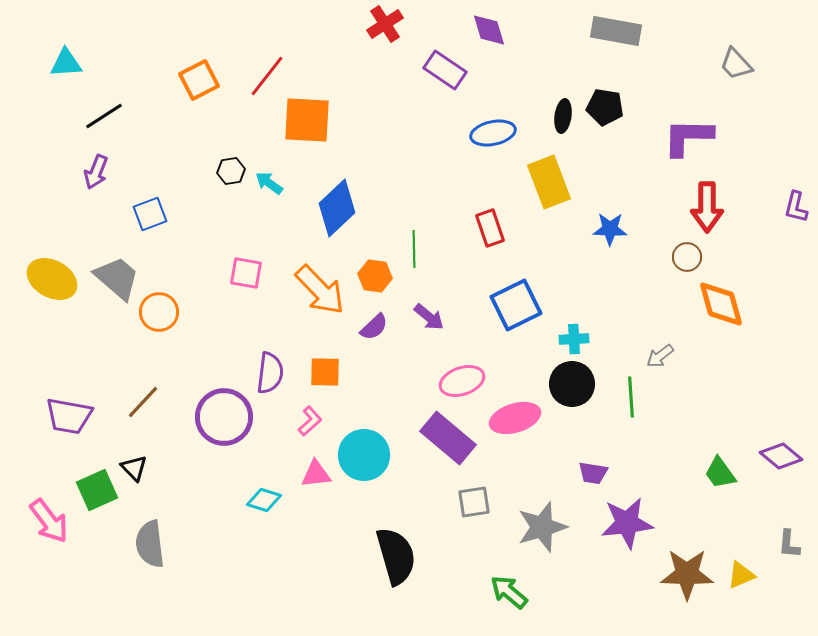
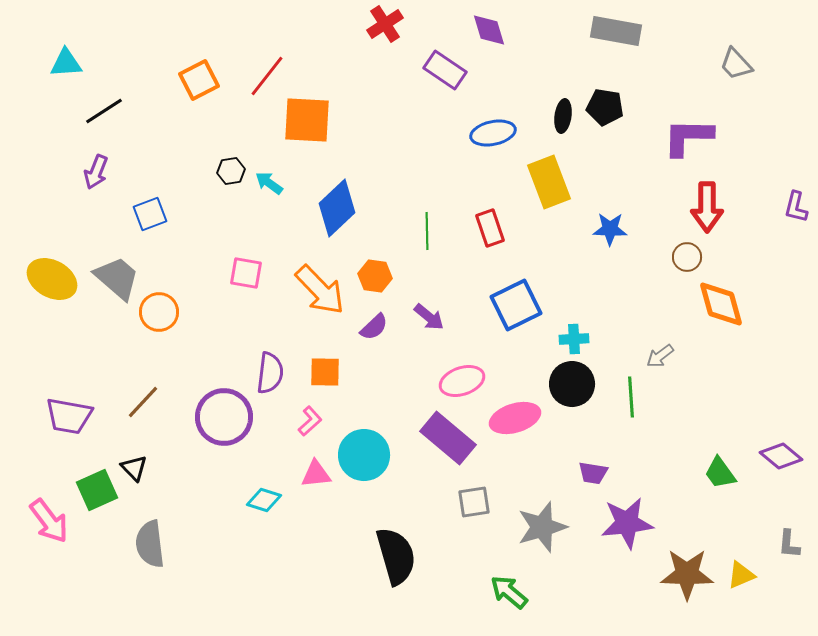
black line at (104, 116): moved 5 px up
green line at (414, 249): moved 13 px right, 18 px up
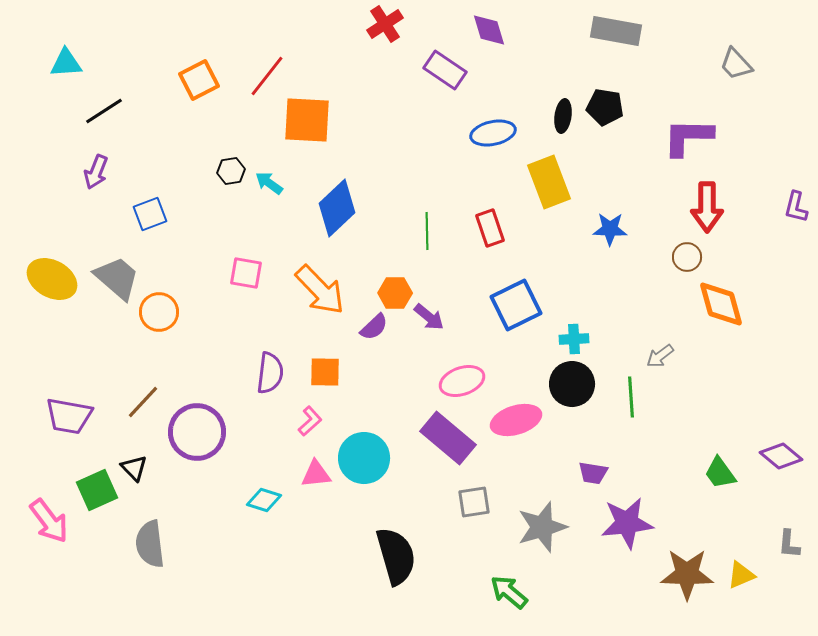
orange hexagon at (375, 276): moved 20 px right, 17 px down; rotated 8 degrees counterclockwise
purple circle at (224, 417): moved 27 px left, 15 px down
pink ellipse at (515, 418): moved 1 px right, 2 px down
cyan circle at (364, 455): moved 3 px down
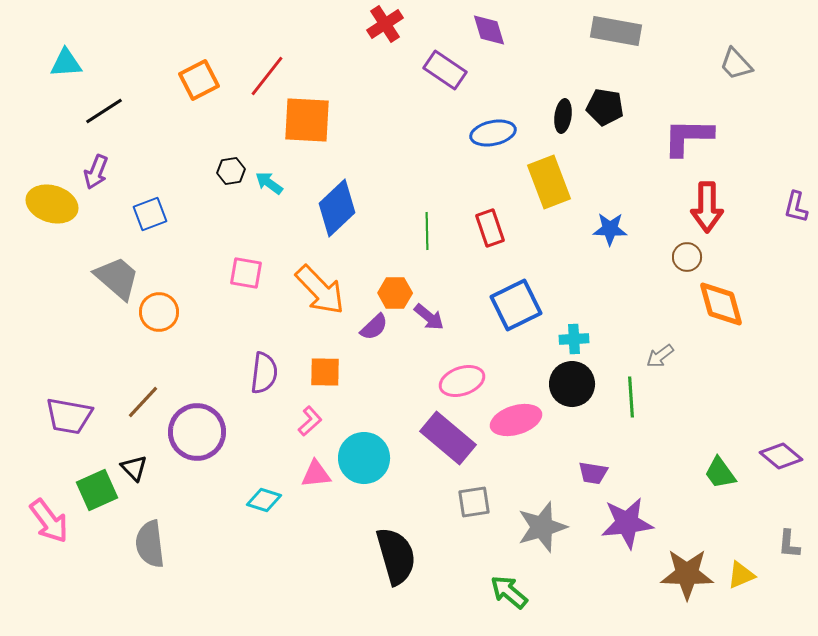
yellow ellipse at (52, 279): moved 75 px up; rotated 12 degrees counterclockwise
purple semicircle at (270, 373): moved 6 px left
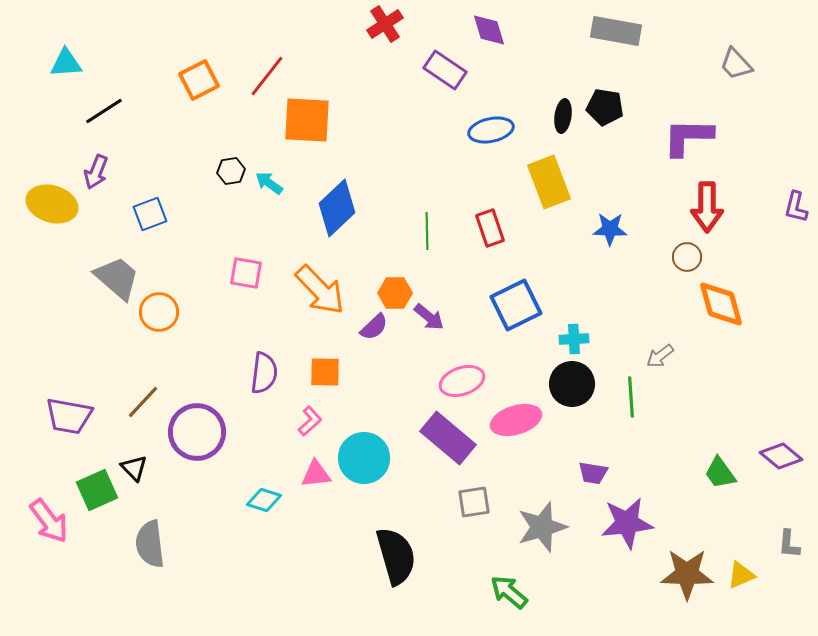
blue ellipse at (493, 133): moved 2 px left, 3 px up
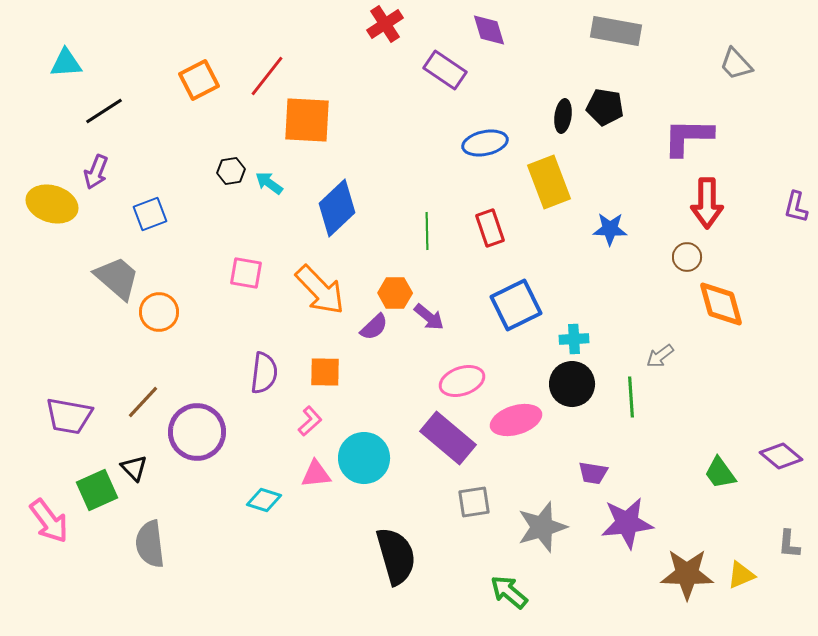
blue ellipse at (491, 130): moved 6 px left, 13 px down
red arrow at (707, 207): moved 4 px up
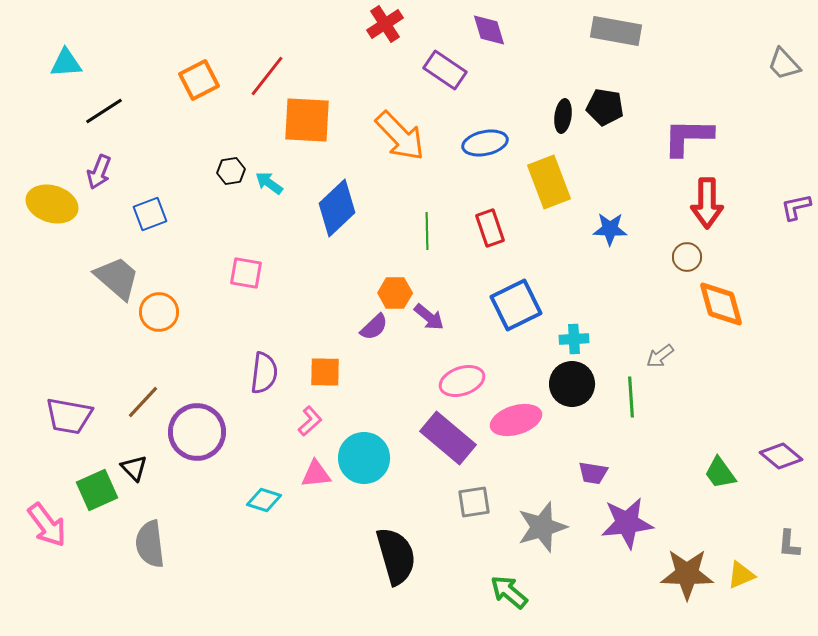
gray trapezoid at (736, 64): moved 48 px right
purple arrow at (96, 172): moved 3 px right
purple L-shape at (796, 207): rotated 64 degrees clockwise
orange arrow at (320, 290): moved 80 px right, 154 px up
pink arrow at (49, 521): moved 2 px left, 4 px down
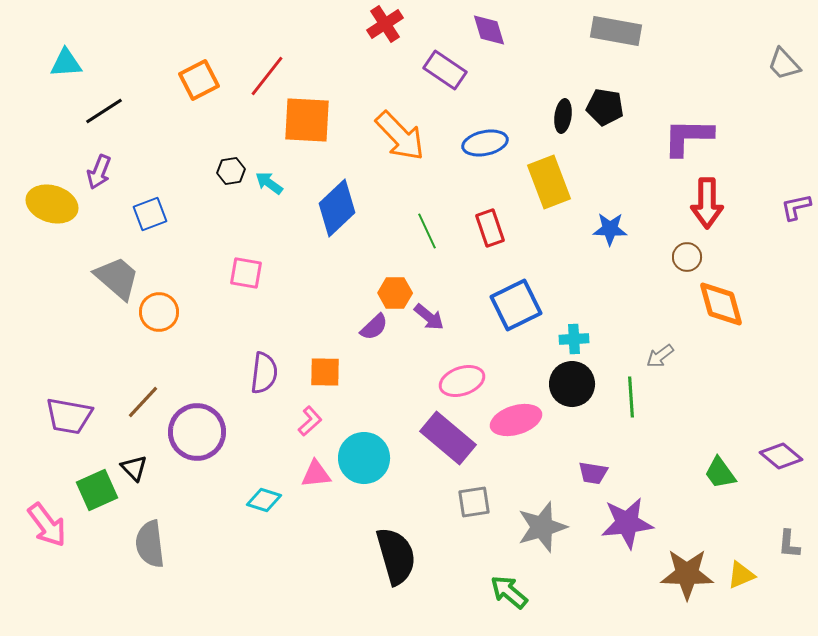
green line at (427, 231): rotated 24 degrees counterclockwise
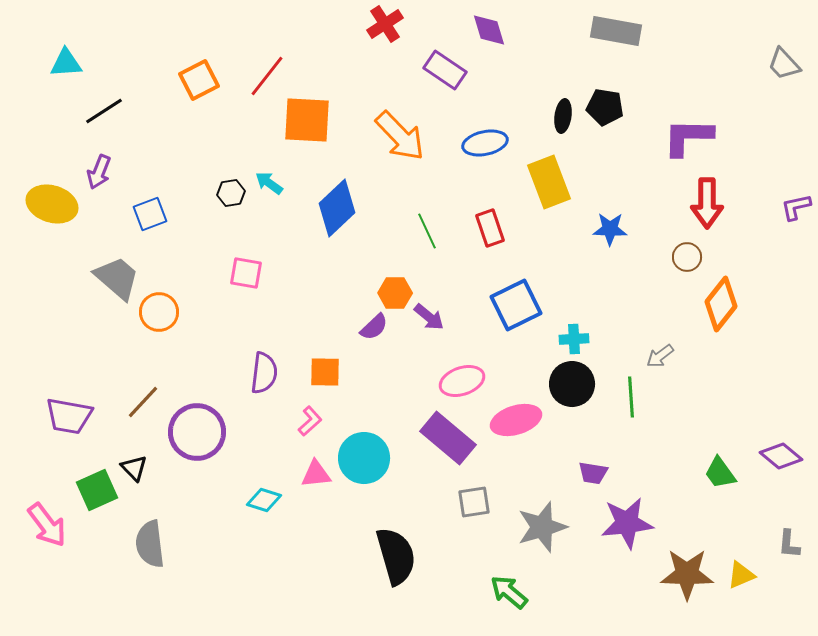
black hexagon at (231, 171): moved 22 px down
orange diamond at (721, 304): rotated 54 degrees clockwise
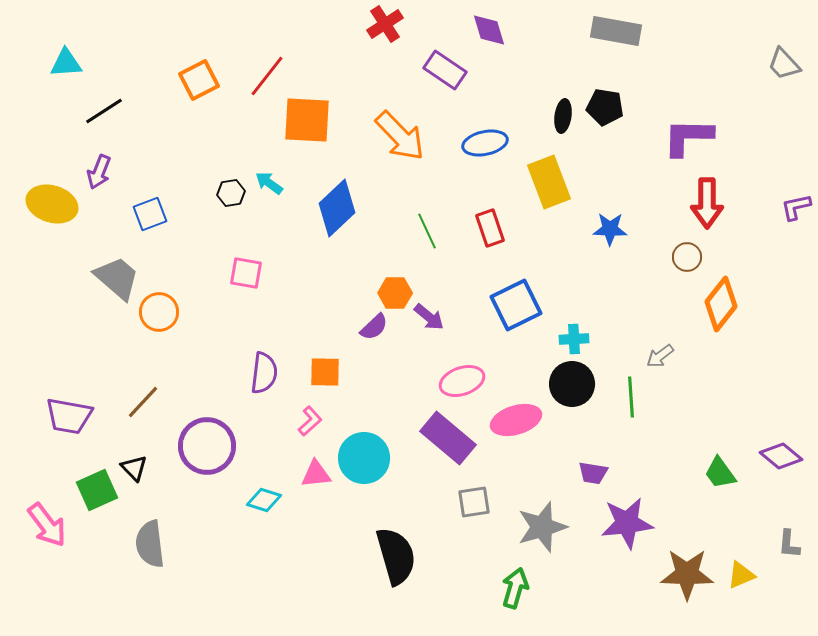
purple circle at (197, 432): moved 10 px right, 14 px down
green arrow at (509, 592): moved 6 px right, 4 px up; rotated 66 degrees clockwise
